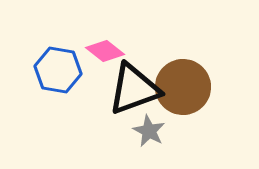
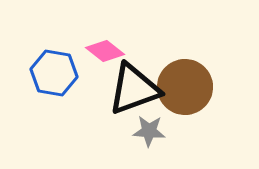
blue hexagon: moved 4 px left, 3 px down
brown circle: moved 2 px right
gray star: rotated 24 degrees counterclockwise
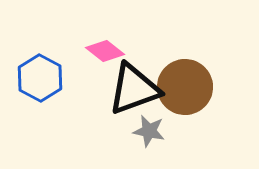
blue hexagon: moved 14 px left, 5 px down; rotated 18 degrees clockwise
gray star: rotated 8 degrees clockwise
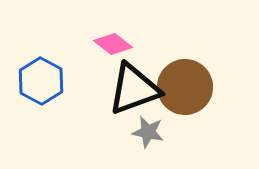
pink diamond: moved 8 px right, 7 px up
blue hexagon: moved 1 px right, 3 px down
gray star: moved 1 px left, 1 px down
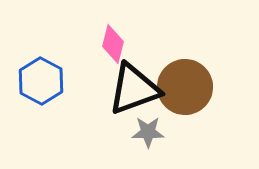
pink diamond: rotated 66 degrees clockwise
gray star: rotated 12 degrees counterclockwise
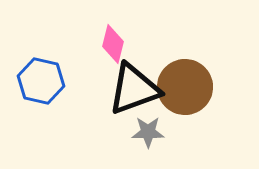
blue hexagon: rotated 15 degrees counterclockwise
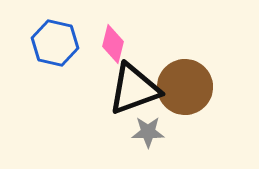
blue hexagon: moved 14 px right, 38 px up
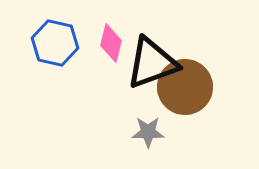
pink diamond: moved 2 px left, 1 px up
black triangle: moved 18 px right, 26 px up
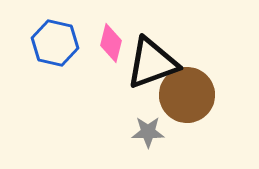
brown circle: moved 2 px right, 8 px down
